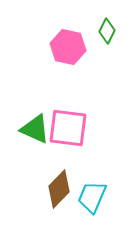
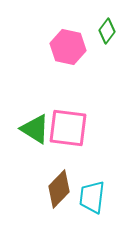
green diamond: rotated 10 degrees clockwise
green triangle: rotated 8 degrees clockwise
cyan trapezoid: rotated 16 degrees counterclockwise
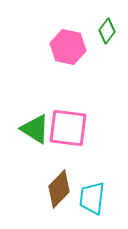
cyan trapezoid: moved 1 px down
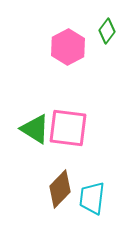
pink hexagon: rotated 20 degrees clockwise
brown diamond: moved 1 px right
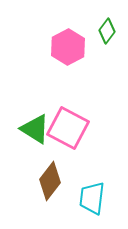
pink square: rotated 21 degrees clockwise
brown diamond: moved 10 px left, 8 px up; rotated 6 degrees counterclockwise
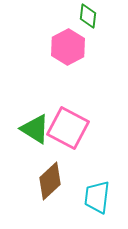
green diamond: moved 19 px left, 15 px up; rotated 30 degrees counterclockwise
brown diamond: rotated 9 degrees clockwise
cyan trapezoid: moved 5 px right, 1 px up
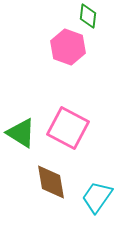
pink hexagon: rotated 12 degrees counterclockwise
green triangle: moved 14 px left, 4 px down
brown diamond: moved 1 px right, 1 px down; rotated 57 degrees counterclockwise
cyan trapezoid: rotated 28 degrees clockwise
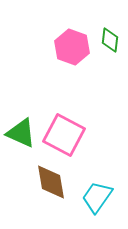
green diamond: moved 22 px right, 24 px down
pink hexagon: moved 4 px right
pink square: moved 4 px left, 7 px down
green triangle: rotated 8 degrees counterclockwise
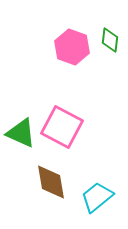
pink square: moved 2 px left, 8 px up
cyan trapezoid: rotated 16 degrees clockwise
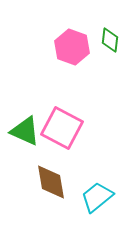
pink square: moved 1 px down
green triangle: moved 4 px right, 2 px up
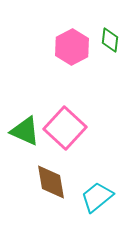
pink hexagon: rotated 12 degrees clockwise
pink square: moved 3 px right; rotated 15 degrees clockwise
